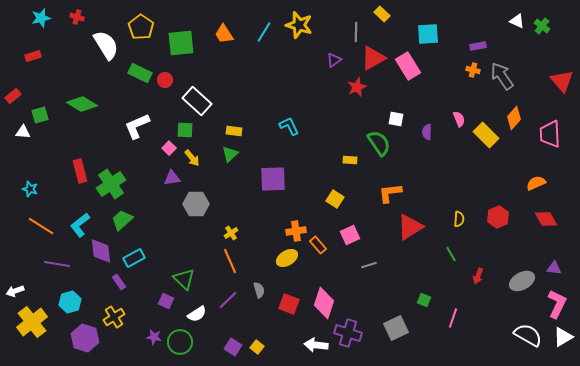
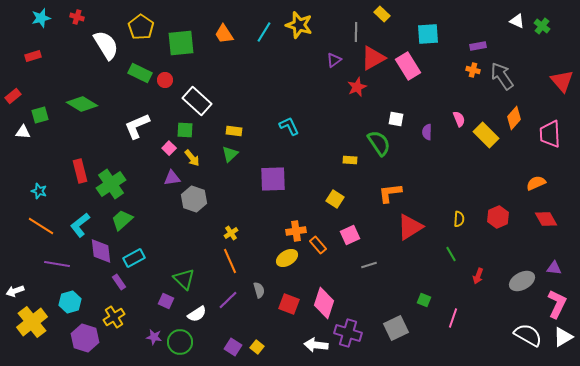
cyan star at (30, 189): moved 9 px right, 2 px down
gray hexagon at (196, 204): moved 2 px left, 5 px up; rotated 20 degrees clockwise
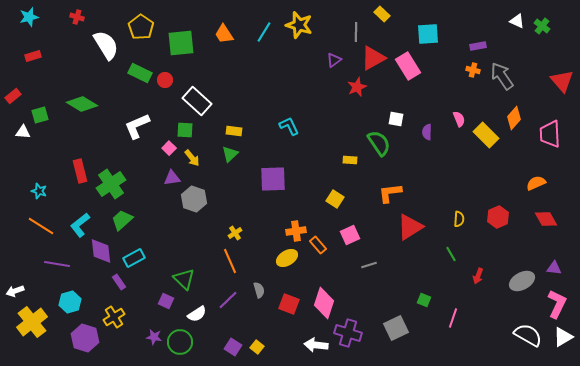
cyan star at (41, 18): moved 12 px left, 1 px up
yellow cross at (231, 233): moved 4 px right
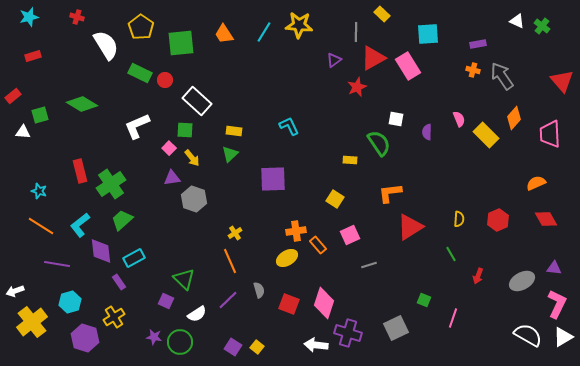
yellow star at (299, 25): rotated 12 degrees counterclockwise
purple rectangle at (478, 46): moved 2 px up
red hexagon at (498, 217): moved 3 px down
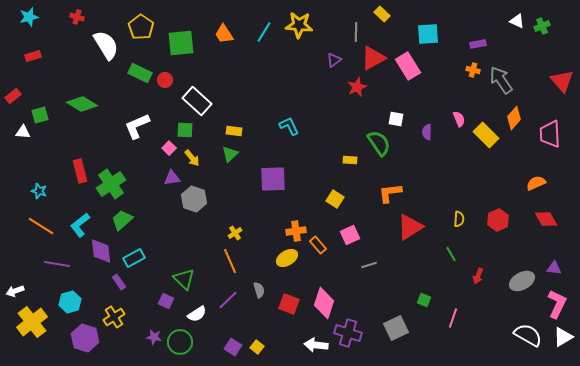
green cross at (542, 26): rotated 28 degrees clockwise
gray arrow at (502, 76): moved 1 px left, 4 px down
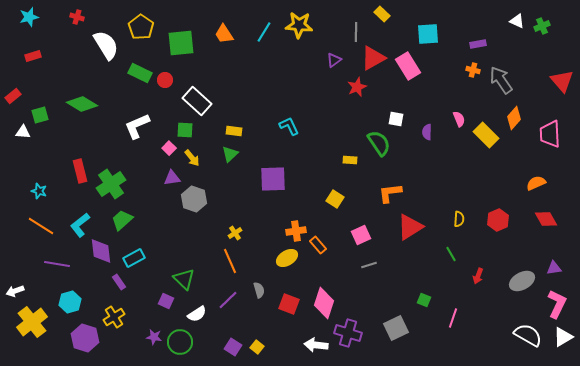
pink square at (350, 235): moved 11 px right
purple triangle at (554, 268): rotated 14 degrees counterclockwise
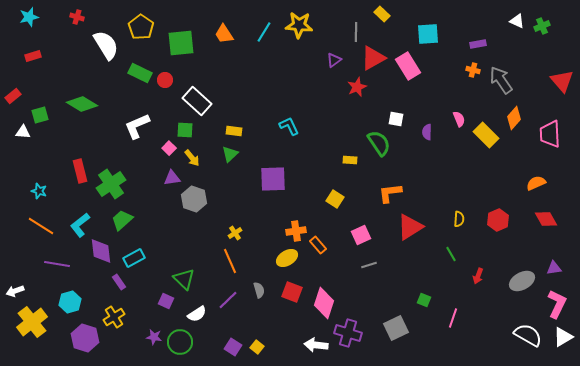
red square at (289, 304): moved 3 px right, 12 px up
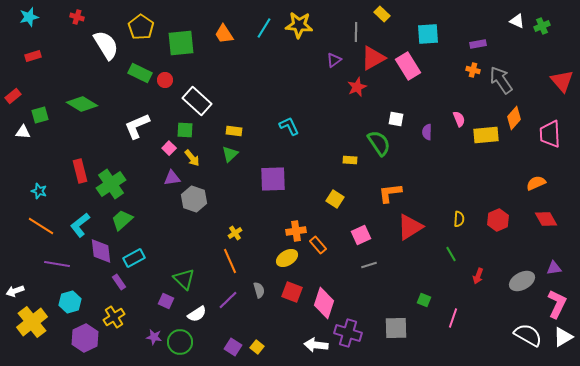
cyan line at (264, 32): moved 4 px up
yellow rectangle at (486, 135): rotated 50 degrees counterclockwise
gray square at (396, 328): rotated 25 degrees clockwise
purple hexagon at (85, 338): rotated 16 degrees clockwise
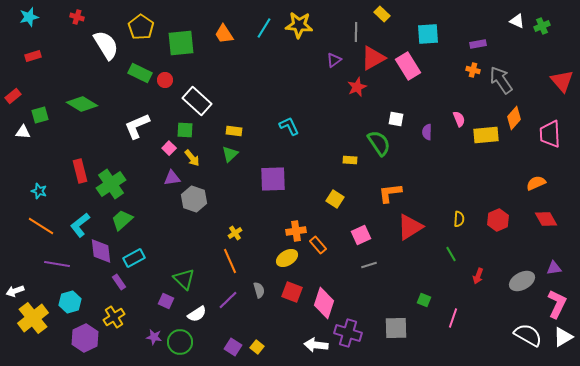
yellow cross at (32, 322): moved 1 px right, 4 px up
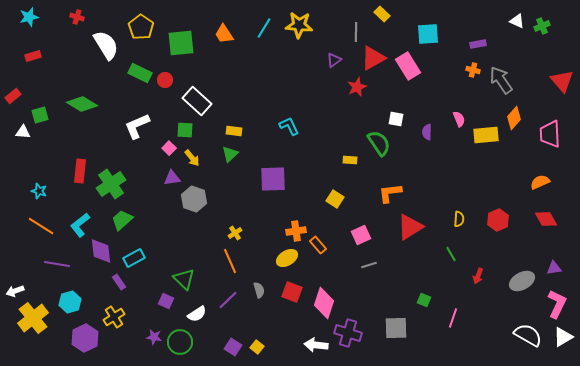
red rectangle at (80, 171): rotated 20 degrees clockwise
orange semicircle at (536, 183): moved 4 px right, 1 px up
